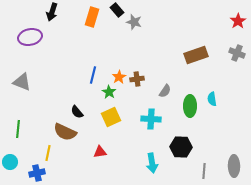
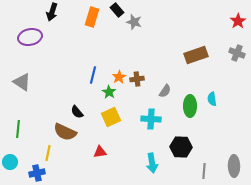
gray triangle: rotated 12 degrees clockwise
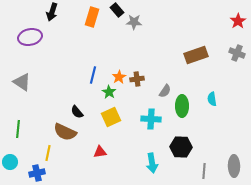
gray star: rotated 14 degrees counterclockwise
green ellipse: moved 8 px left
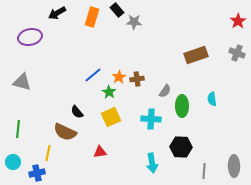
black arrow: moved 5 px right, 1 px down; rotated 42 degrees clockwise
blue line: rotated 36 degrees clockwise
gray triangle: rotated 18 degrees counterclockwise
cyan circle: moved 3 px right
